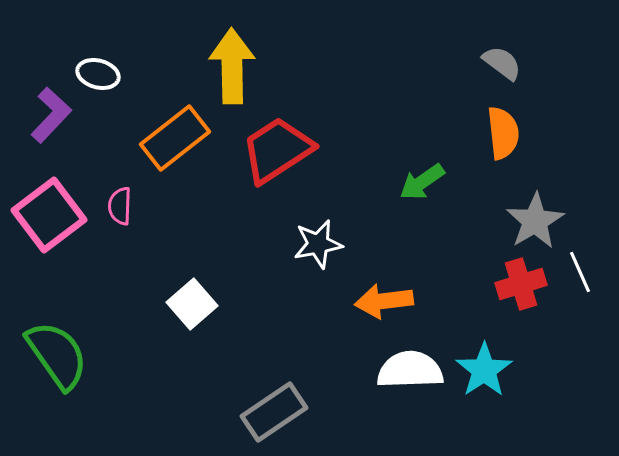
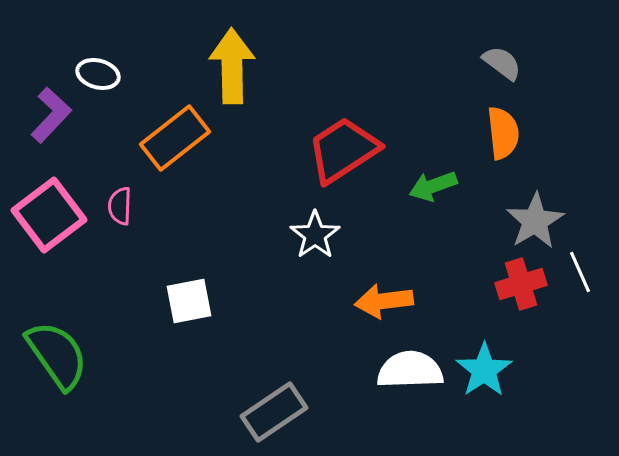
red trapezoid: moved 66 px right
green arrow: moved 11 px right, 4 px down; rotated 15 degrees clockwise
white star: moved 3 px left, 9 px up; rotated 24 degrees counterclockwise
white square: moved 3 px left, 3 px up; rotated 30 degrees clockwise
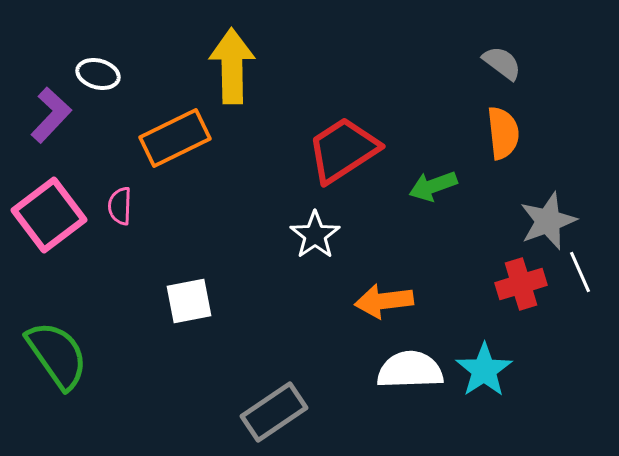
orange rectangle: rotated 12 degrees clockwise
gray star: moved 13 px right; rotated 10 degrees clockwise
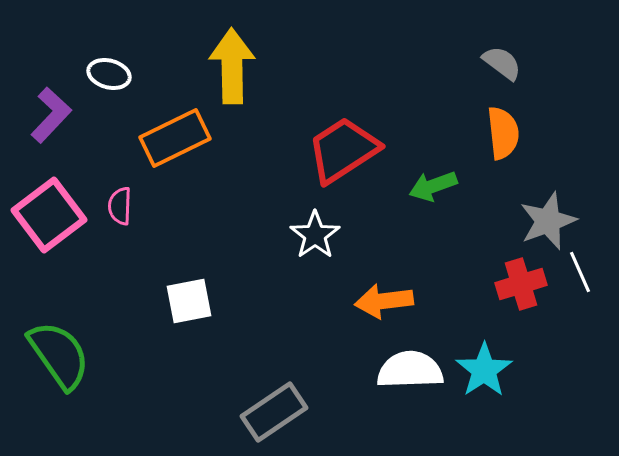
white ellipse: moved 11 px right
green semicircle: moved 2 px right
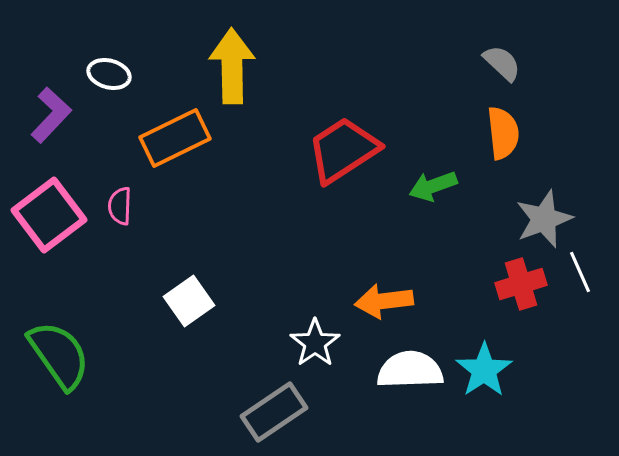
gray semicircle: rotated 6 degrees clockwise
gray star: moved 4 px left, 2 px up
white star: moved 108 px down
white square: rotated 24 degrees counterclockwise
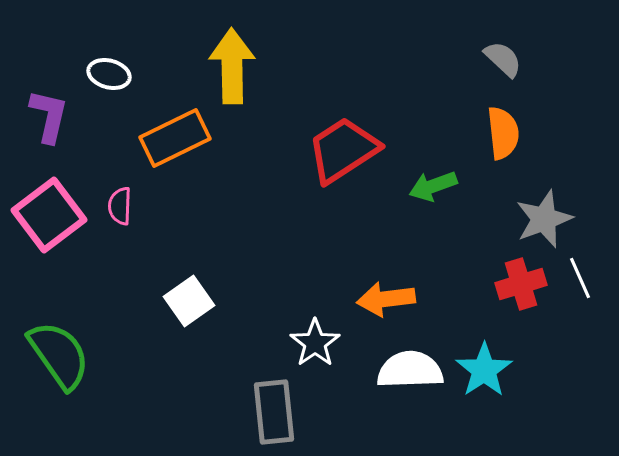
gray semicircle: moved 1 px right, 4 px up
purple L-shape: moved 2 px left, 1 px down; rotated 30 degrees counterclockwise
white line: moved 6 px down
orange arrow: moved 2 px right, 2 px up
gray rectangle: rotated 62 degrees counterclockwise
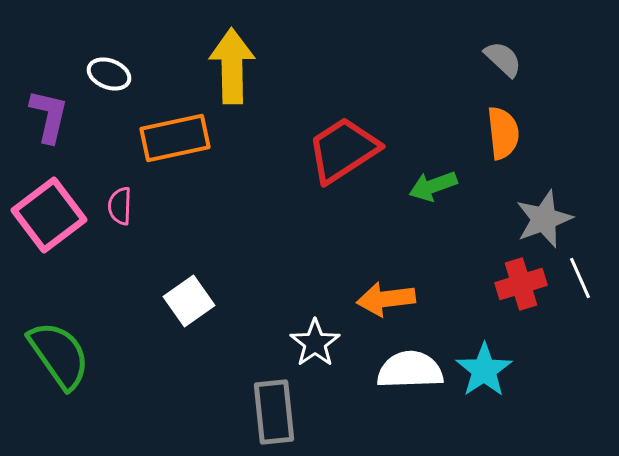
white ellipse: rotated 6 degrees clockwise
orange rectangle: rotated 14 degrees clockwise
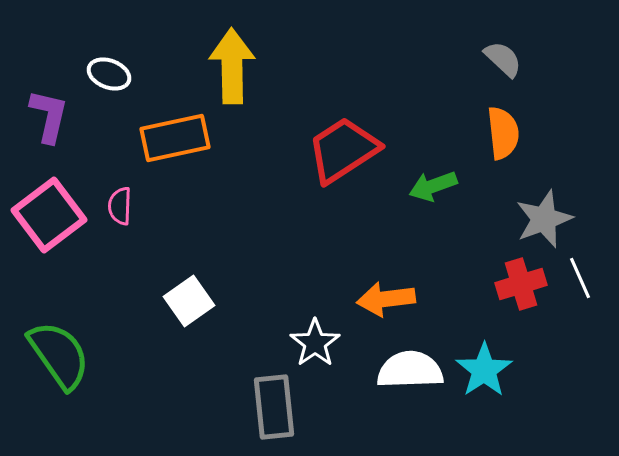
gray rectangle: moved 5 px up
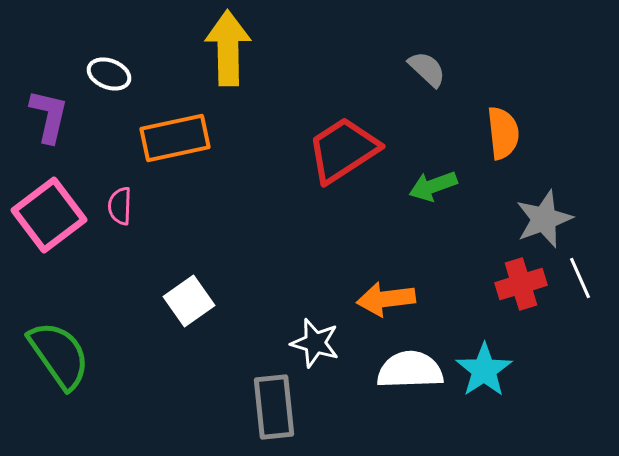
gray semicircle: moved 76 px left, 10 px down
yellow arrow: moved 4 px left, 18 px up
white star: rotated 21 degrees counterclockwise
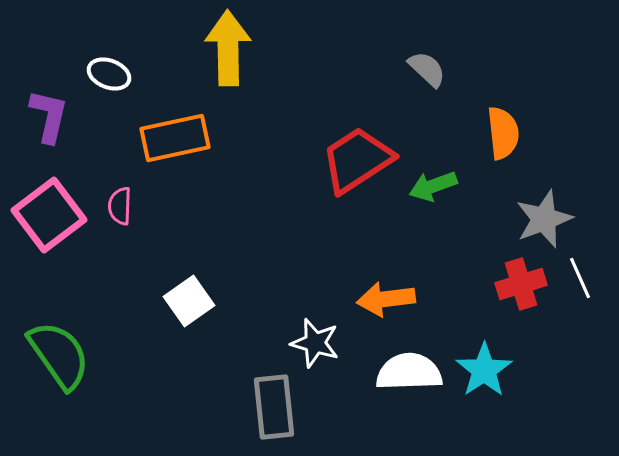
red trapezoid: moved 14 px right, 10 px down
white semicircle: moved 1 px left, 2 px down
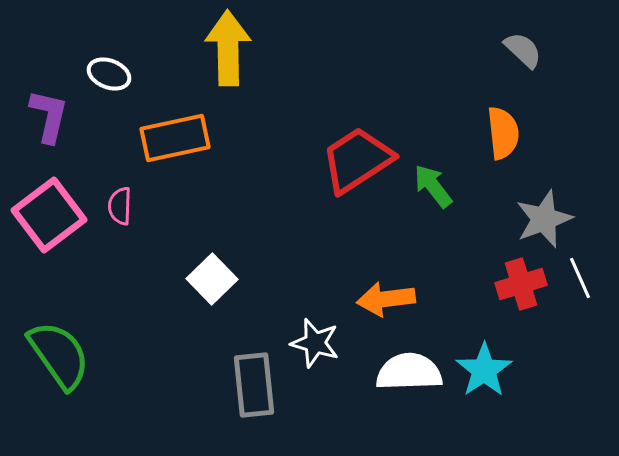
gray semicircle: moved 96 px right, 19 px up
green arrow: rotated 72 degrees clockwise
white square: moved 23 px right, 22 px up; rotated 9 degrees counterclockwise
gray rectangle: moved 20 px left, 22 px up
